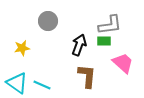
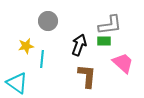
yellow star: moved 4 px right, 2 px up
cyan line: moved 26 px up; rotated 72 degrees clockwise
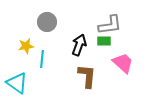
gray circle: moved 1 px left, 1 px down
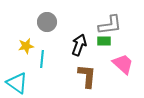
pink trapezoid: moved 1 px down
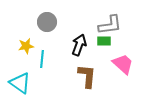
cyan triangle: moved 3 px right
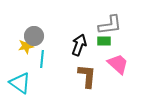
gray circle: moved 13 px left, 14 px down
pink trapezoid: moved 5 px left
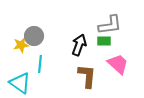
yellow star: moved 5 px left, 1 px up
cyan line: moved 2 px left, 5 px down
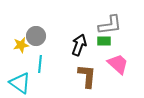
gray circle: moved 2 px right
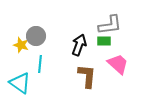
yellow star: rotated 28 degrees clockwise
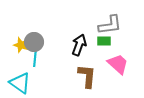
gray circle: moved 2 px left, 6 px down
cyan line: moved 5 px left, 6 px up
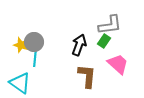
green rectangle: rotated 56 degrees counterclockwise
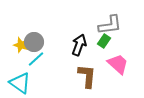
cyan line: moved 1 px right, 1 px down; rotated 42 degrees clockwise
